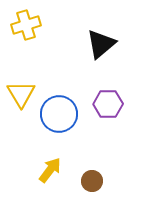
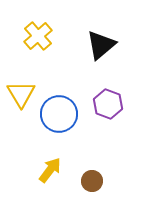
yellow cross: moved 12 px right, 11 px down; rotated 24 degrees counterclockwise
black triangle: moved 1 px down
purple hexagon: rotated 20 degrees clockwise
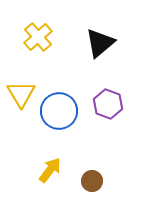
yellow cross: moved 1 px down
black triangle: moved 1 px left, 2 px up
blue circle: moved 3 px up
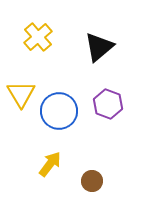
black triangle: moved 1 px left, 4 px down
yellow arrow: moved 6 px up
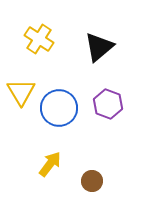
yellow cross: moved 1 px right, 2 px down; rotated 16 degrees counterclockwise
yellow triangle: moved 2 px up
blue circle: moved 3 px up
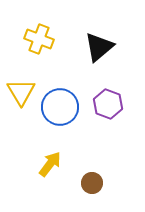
yellow cross: rotated 12 degrees counterclockwise
blue circle: moved 1 px right, 1 px up
brown circle: moved 2 px down
